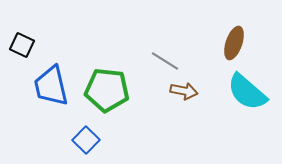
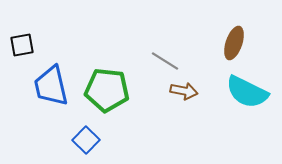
black square: rotated 35 degrees counterclockwise
cyan semicircle: rotated 15 degrees counterclockwise
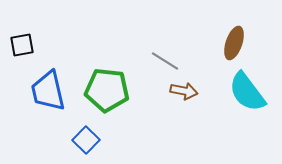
blue trapezoid: moved 3 px left, 5 px down
cyan semicircle: rotated 27 degrees clockwise
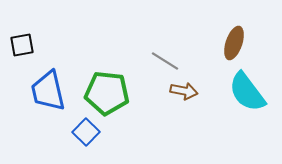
green pentagon: moved 3 px down
blue square: moved 8 px up
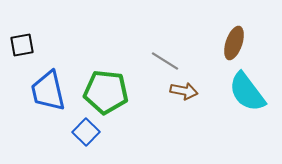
green pentagon: moved 1 px left, 1 px up
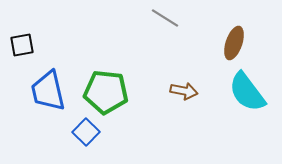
gray line: moved 43 px up
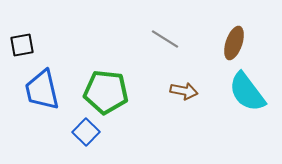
gray line: moved 21 px down
blue trapezoid: moved 6 px left, 1 px up
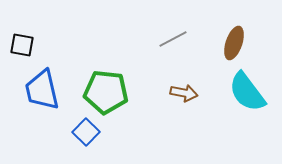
gray line: moved 8 px right; rotated 60 degrees counterclockwise
black square: rotated 20 degrees clockwise
brown arrow: moved 2 px down
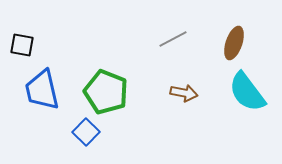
green pentagon: rotated 15 degrees clockwise
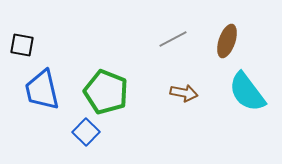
brown ellipse: moved 7 px left, 2 px up
